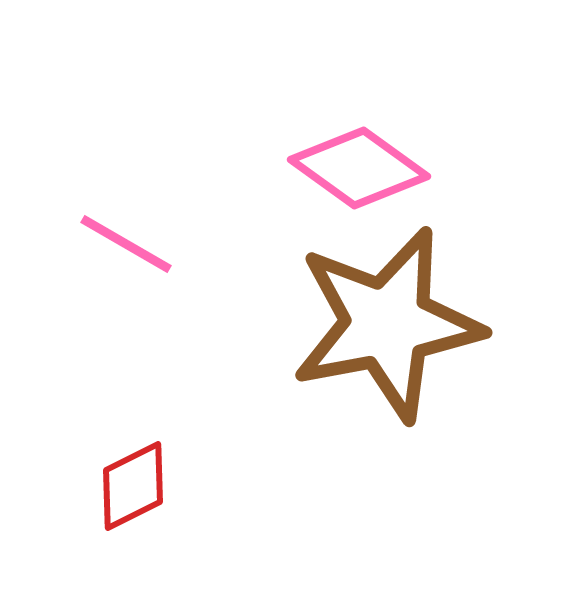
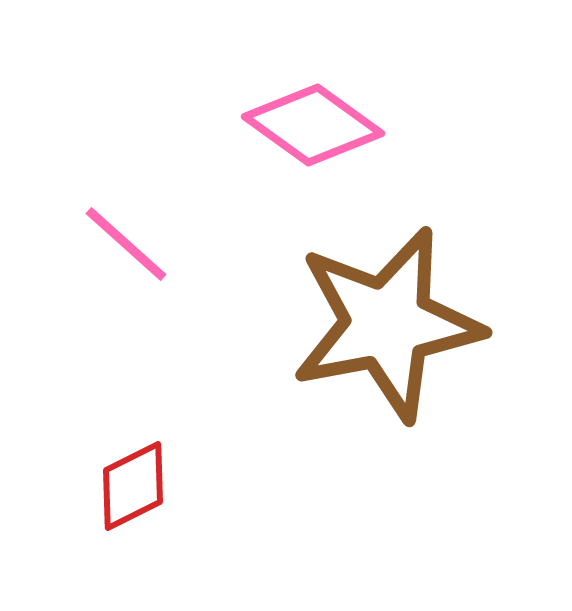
pink diamond: moved 46 px left, 43 px up
pink line: rotated 12 degrees clockwise
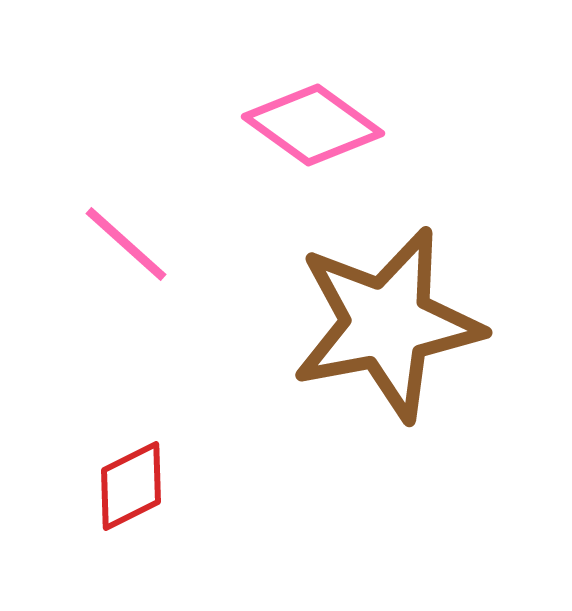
red diamond: moved 2 px left
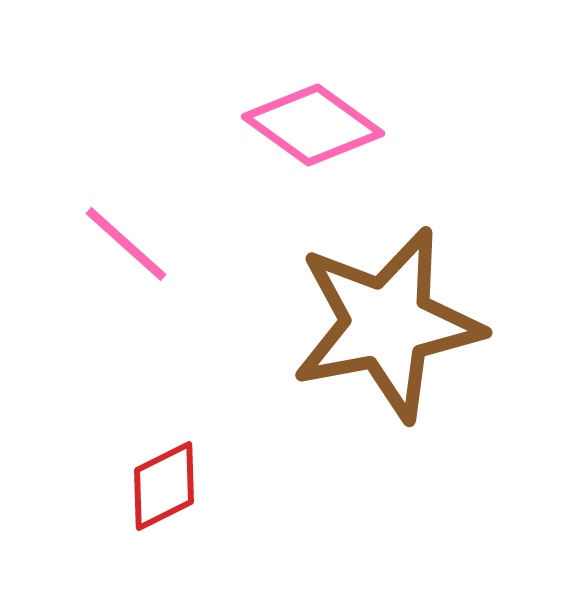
red diamond: moved 33 px right
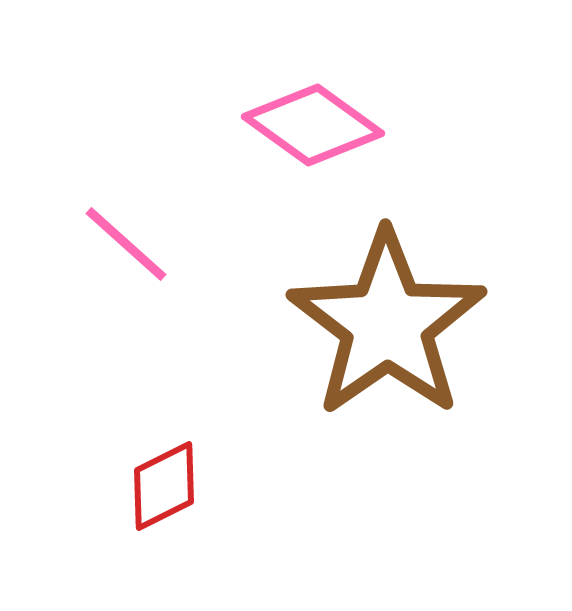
brown star: rotated 24 degrees counterclockwise
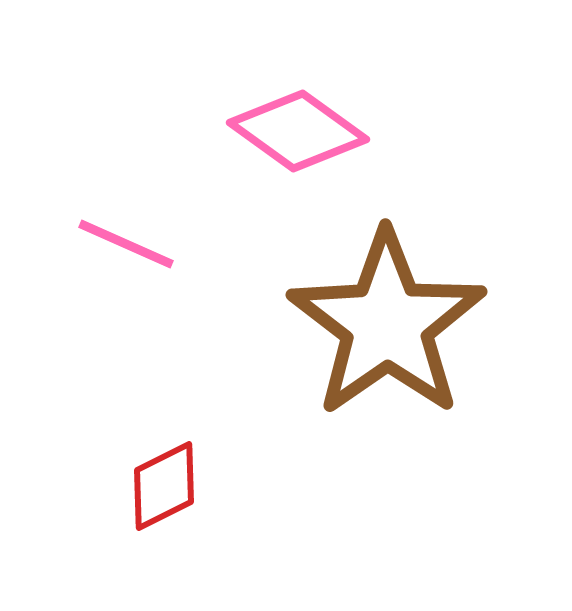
pink diamond: moved 15 px left, 6 px down
pink line: rotated 18 degrees counterclockwise
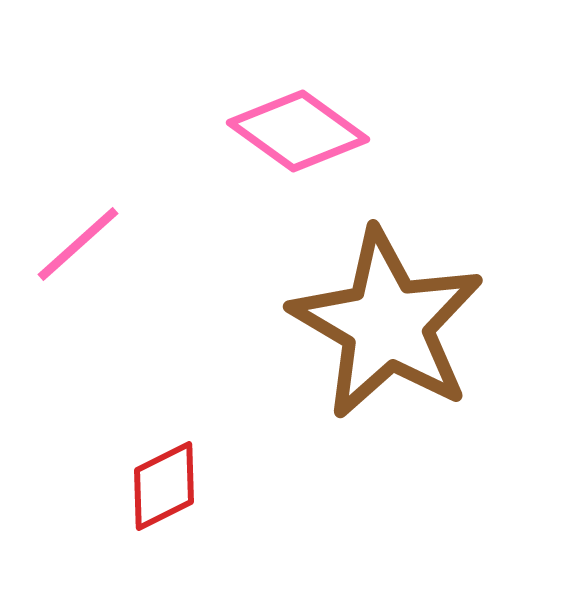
pink line: moved 48 px left; rotated 66 degrees counterclockwise
brown star: rotated 7 degrees counterclockwise
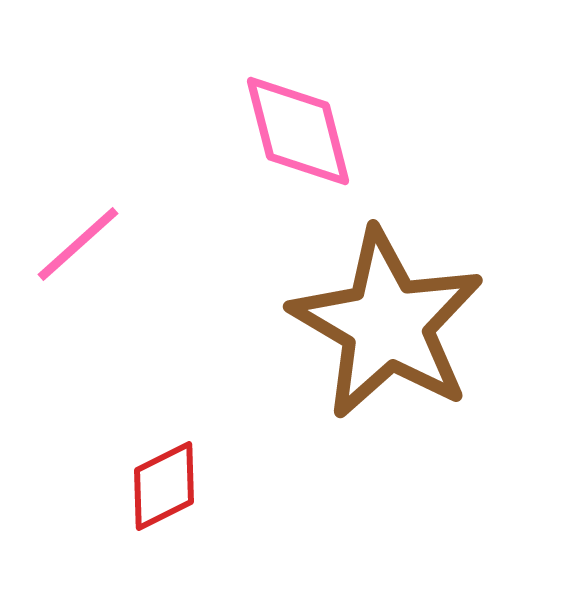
pink diamond: rotated 40 degrees clockwise
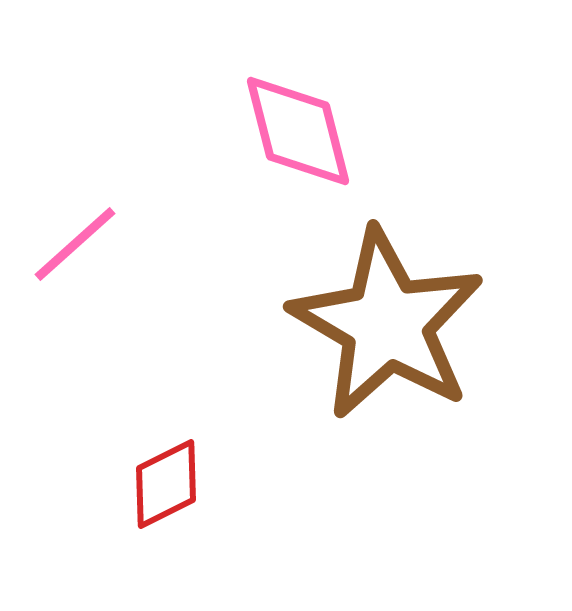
pink line: moved 3 px left
red diamond: moved 2 px right, 2 px up
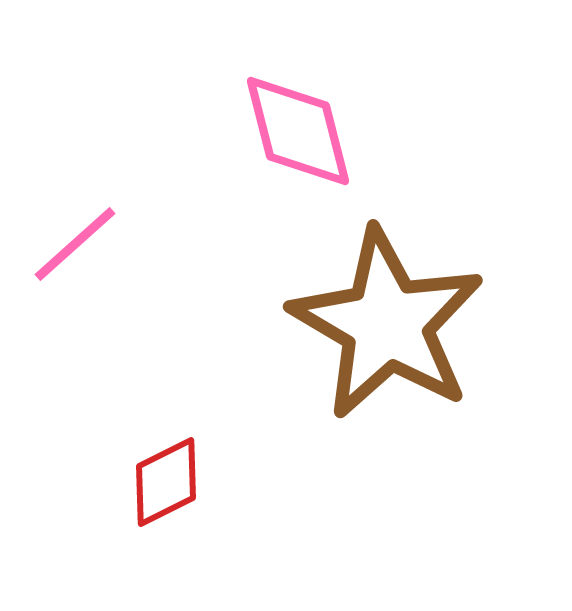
red diamond: moved 2 px up
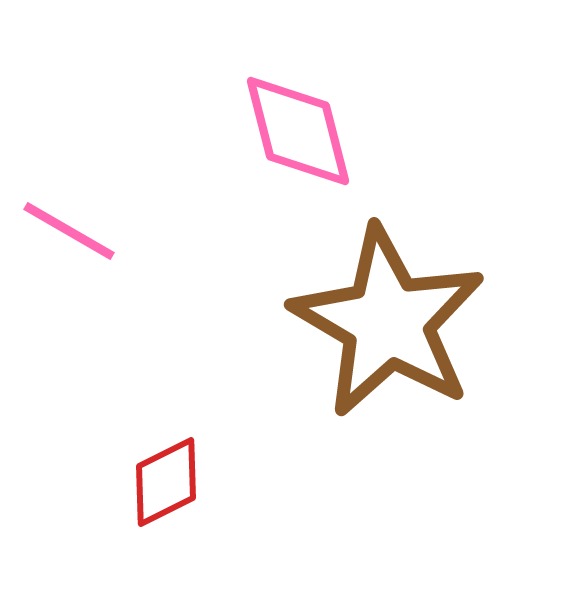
pink line: moved 6 px left, 13 px up; rotated 72 degrees clockwise
brown star: moved 1 px right, 2 px up
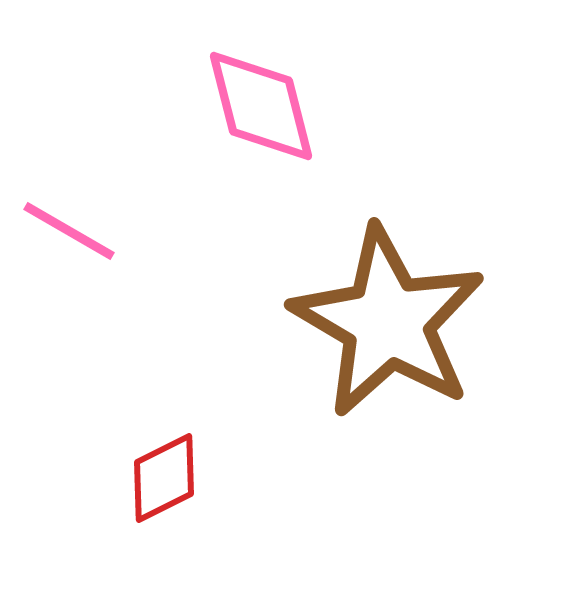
pink diamond: moved 37 px left, 25 px up
red diamond: moved 2 px left, 4 px up
